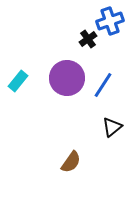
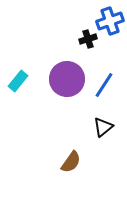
black cross: rotated 18 degrees clockwise
purple circle: moved 1 px down
blue line: moved 1 px right
black triangle: moved 9 px left
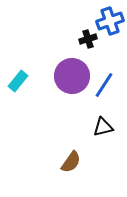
purple circle: moved 5 px right, 3 px up
black triangle: rotated 25 degrees clockwise
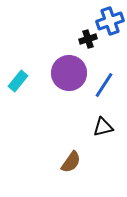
purple circle: moved 3 px left, 3 px up
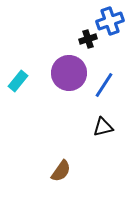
brown semicircle: moved 10 px left, 9 px down
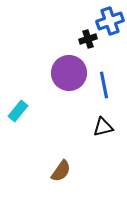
cyan rectangle: moved 30 px down
blue line: rotated 44 degrees counterclockwise
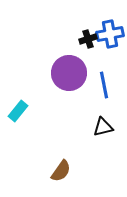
blue cross: moved 13 px down; rotated 8 degrees clockwise
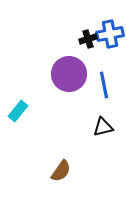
purple circle: moved 1 px down
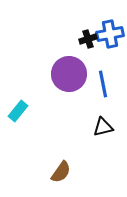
blue line: moved 1 px left, 1 px up
brown semicircle: moved 1 px down
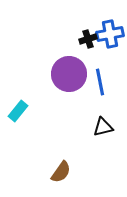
blue line: moved 3 px left, 2 px up
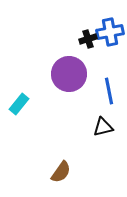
blue cross: moved 2 px up
blue line: moved 9 px right, 9 px down
cyan rectangle: moved 1 px right, 7 px up
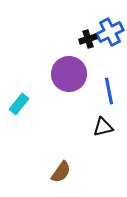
blue cross: rotated 16 degrees counterclockwise
